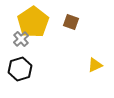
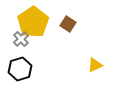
brown square: moved 3 px left, 2 px down; rotated 14 degrees clockwise
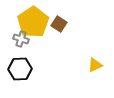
brown square: moved 9 px left
gray cross: rotated 28 degrees counterclockwise
black hexagon: rotated 15 degrees clockwise
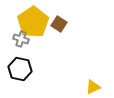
yellow triangle: moved 2 px left, 22 px down
black hexagon: rotated 15 degrees clockwise
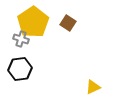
brown square: moved 9 px right, 1 px up
black hexagon: rotated 20 degrees counterclockwise
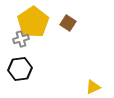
gray cross: rotated 35 degrees counterclockwise
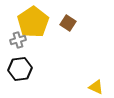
gray cross: moved 3 px left, 1 px down
yellow triangle: moved 3 px right; rotated 49 degrees clockwise
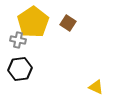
gray cross: rotated 28 degrees clockwise
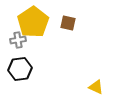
brown square: rotated 21 degrees counterclockwise
gray cross: rotated 21 degrees counterclockwise
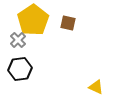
yellow pentagon: moved 2 px up
gray cross: rotated 35 degrees counterclockwise
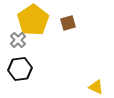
brown square: rotated 28 degrees counterclockwise
